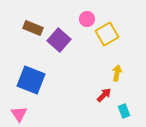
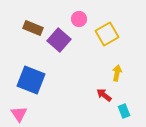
pink circle: moved 8 px left
red arrow: rotated 98 degrees counterclockwise
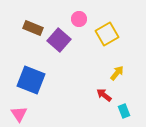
yellow arrow: rotated 28 degrees clockwise
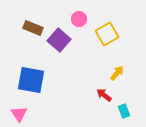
blue square: rotated 12 degrees counterclockwise
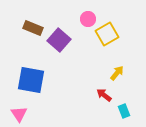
pink circle: moved 9 px right
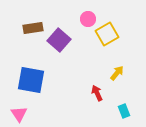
brown rectangle: rotated 30 degrees counterclockwise
red arrow: moved 7 px left, 2 px up; rotated 28 degrees clockwise
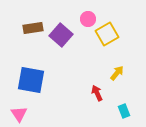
purple square: moved 2 px right, 5 px up
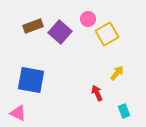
brown rectangle: moved 2 px up; rotated 12 degrees counterclockwise
purple square: moved 1 px left, 3 px up
pink triangle: moved 1 px left, 1 px up; rotated 30 degrees counterclockwise
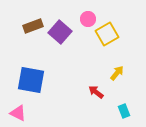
red arrow: moved 1 px left, 1 px up; rotated 28 degrees counterclockwise
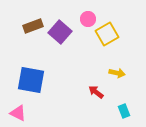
yellow arrow: rotated 63 degrees clockwise
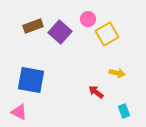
pink triangle: moved 1 px right, 1 px up
